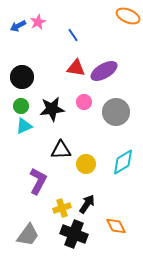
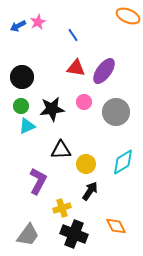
purple ellipse: rotated 24 degrees counterclockwise
cyan triangle: moved 3 px right
black arrow: moved 3 px right, 13 px up
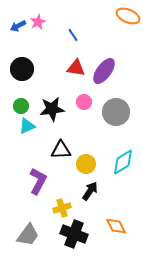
black circle: moved 8 px up
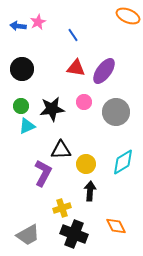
blue arrow: rotated 35 degrees clockwise
purple L-shape: moved 5 px right, 8 px up
black arrow: rotated 30 degrees counterclockwise
gray trapezoid: rotated 25 degrees clockwise
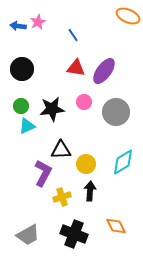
yellow cross: moved 11 px up
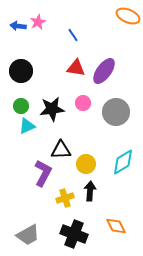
black circle: moved 1 px left, 2 px down
pink circle: moved 1 px left, 1 px down
yellow cross: moved 3 px right, 1 px down
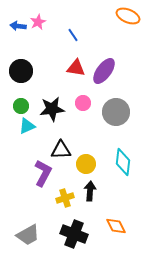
cyan diamond: rotated 52 degrees counterclockwise
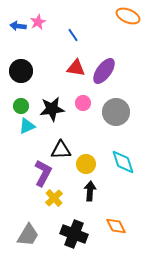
cyan diamond: rotated 24 degrees counterclockwise
yellow cross: moved 11 px left; rotated 24 degrees counterclockwise
gray trapezoid: rotated 30 degrees counterclockwise
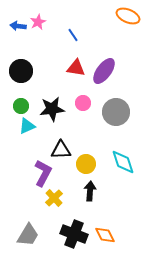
orange diamond: moved 11 px left, 9 px down
